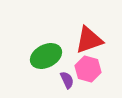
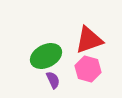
purple semicircle: moved 14 px left
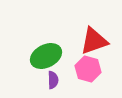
red triangle: moved 5 px right, 1 px down
purple semicircle: rotated 24 degrees clockwise
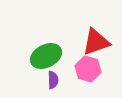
red triangle: moved 2 px right, 1 px down
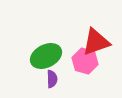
pink hexagon: moved 3 px left, 8 px up
purple semicircle: moved 1 px left, 1 px up
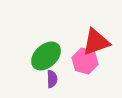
green ellipse: rotated 16 degrees counterclockwise
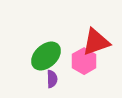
pink hexagon: moved 1 px left; rotated 15 degrees clockwise
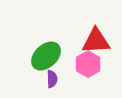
red triangle: moved 1 px up; rotated 16 degrees clockwise
pink hexagon: moved 4 px right, 3 px down
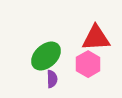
red triangle: moved 3 px up
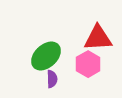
red triangle: moved 2 px right
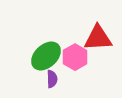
pink hexagon: moved 13 px left, 7 px up
